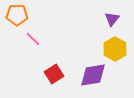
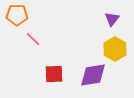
red square: rotated 30 degrees clockwise
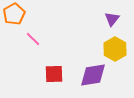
orange pentagon: moved 3 px left, 1 px up; rotated 30 degrees counterclockwise
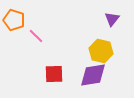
orange pentagon: moved 6 px down; rotated 25 degrees counterclockwise
pink line: moved 3 px right, 3 px up
yellow hexagon: moved 14 px left, 2 px down; rotated 15 degrees counterclockwise
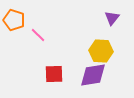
purple triangle: moved 1 px up
pink line: moved 2 px right, 1 px up
yellow hexagon: rotated 10 degrees counterclockwise
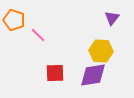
red square: moved 1 px right, 1 px up
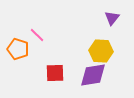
orange pentagon: moved 4 px right, 29 px down
pink line: moved 1 px left
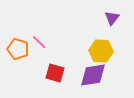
pink line: moved 2 px right, 7 px down
red square: rotated 18 degrees clockwise
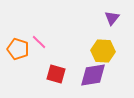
yellow hexagon: moved 2 px right
red square: moved 1 px right, 1 px down
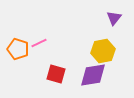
purple triangle: moved 2 px right
pink line: moved 1 px down; rotated 70 degrees counterclockwise
yellow hexagon: rotated 15 degrees counterclockwise
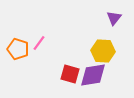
pink line: rotated 28 degrees counterclockwise
yellow hexagon: rotated 15 degrees clockwise
red square: moved 14 px right
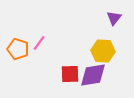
red square: rotated 18 degrees counterclockwise
